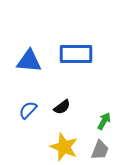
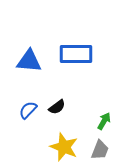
black semicircle: moved 5 px left
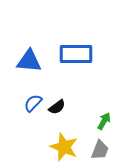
blue semicircle: moved 5 px right, 7 px up
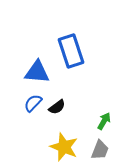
blue rectangle: moved 5 px left, 3 px up; rotated 72 degrees clockwise
blue triangle: moved 8 px right, 11 px down
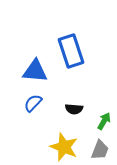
blue triangle: moved 2 px left, 1 px up
black semicircle: moved 17 px right, 2 px down; rotated 42 degrees clockwise
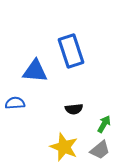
blue semicircle: moved 18 px left; rotated 42 degrees clockwise
black semicircle: rotated 12 degrees counterclockwise
green arrow: moved 3 px down
gray trapezoid: rotated 30 degrees clockwise
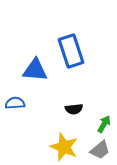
blue triangle: moved 1 px up
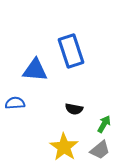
black semicircle: rotated 18 degrees clockwise
yellow star: rotated 12 degrees clockwise
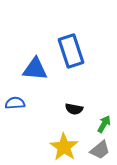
blue triangle: moved 1 px up
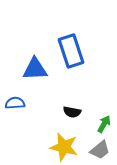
blue triangle: rotated 8 degrees counterclockwise
black semicircle: moved 2 px left, 3 px down
yellow star: rotated 20 degrees counterclockwise
